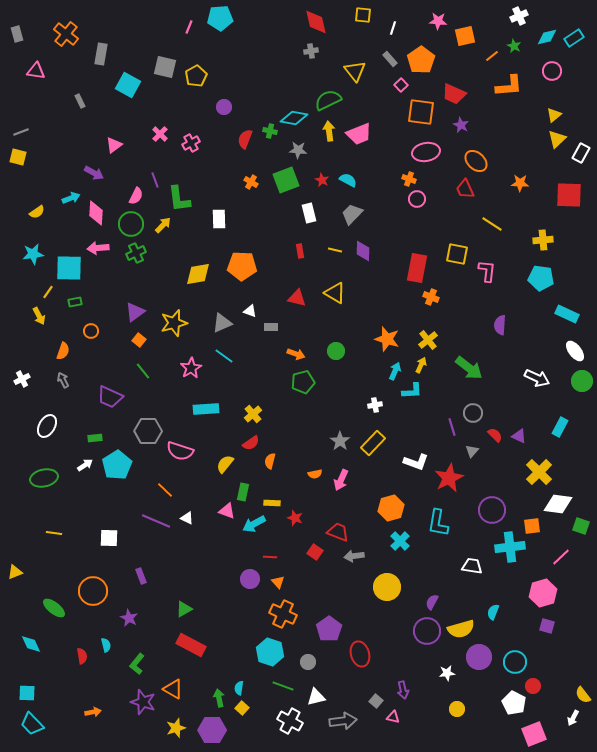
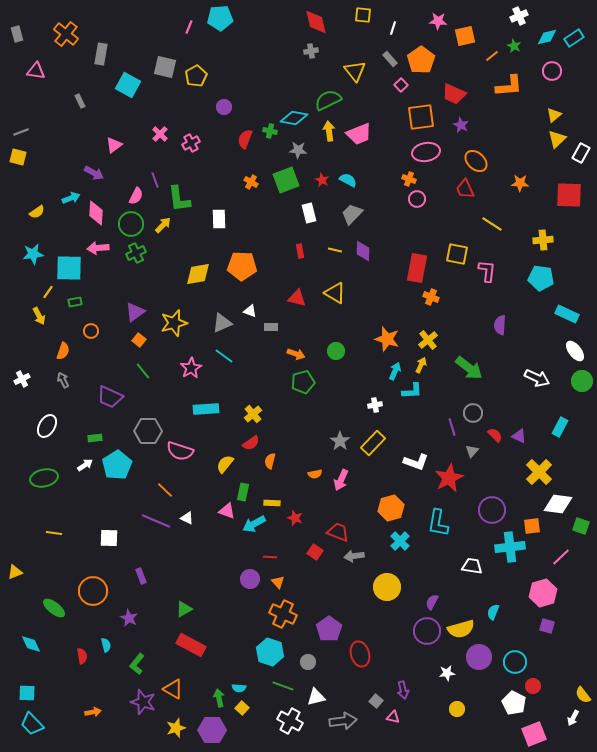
orange square at (421, 112): moved 5 px down; rotated 16 degrees counterclockwise
cyan semicircle at (239, 688): rotated 96 degrees counterclockwise
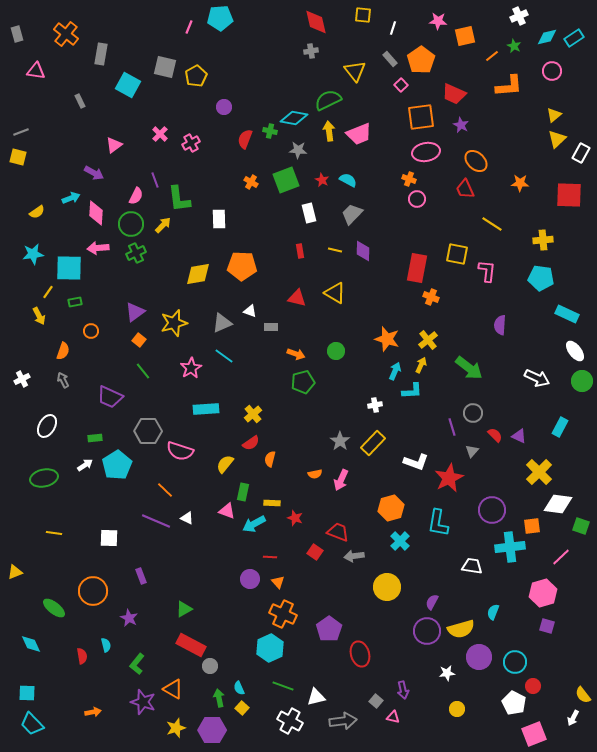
orange semicircle at (270, 461): moved 2 px up
cyan hexagon at (270, 652): moved 4 px up; rotated 16 degrees clockwise
gray circle at (308, 662): moved 98 px left, 4 px down
cyan semicircle at (239, 688): rotated 64 degrees clockwise
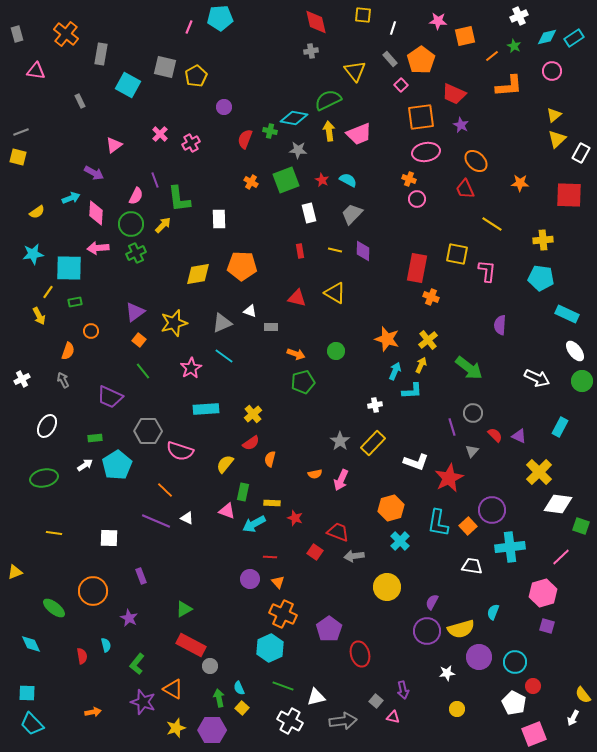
orange semicircle at (63, 351): moved 5 px right
orange square at (532, 526): moved 64 px left; rotated 36 degrees counterclockwise
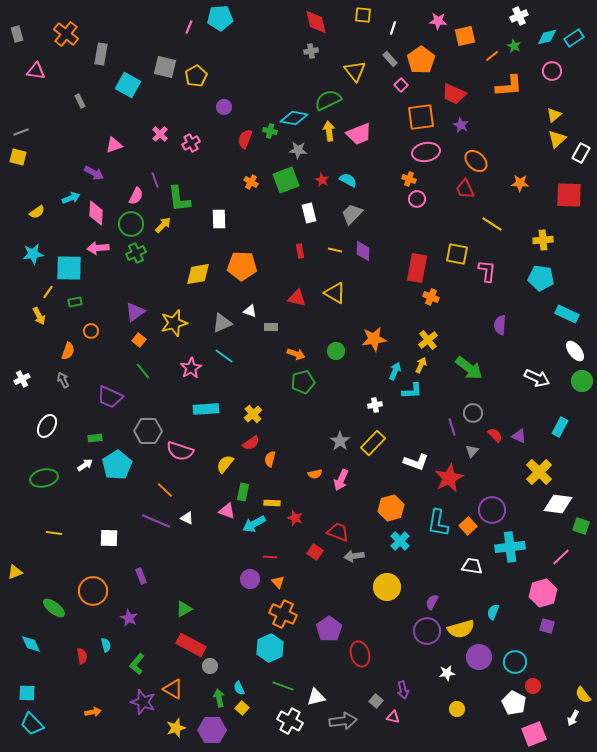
pink triangle at (114, 145): rotated 18 degrees clockwise
orange star at (387, 339): moved 13 px left; rotated 25 degrees counterclockwise
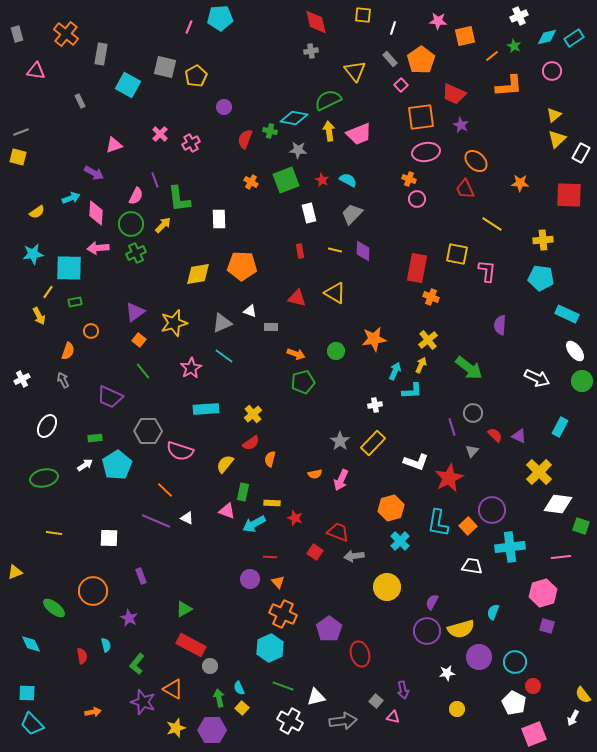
pink line at (561, 557): rotated 36 degrees clockwise
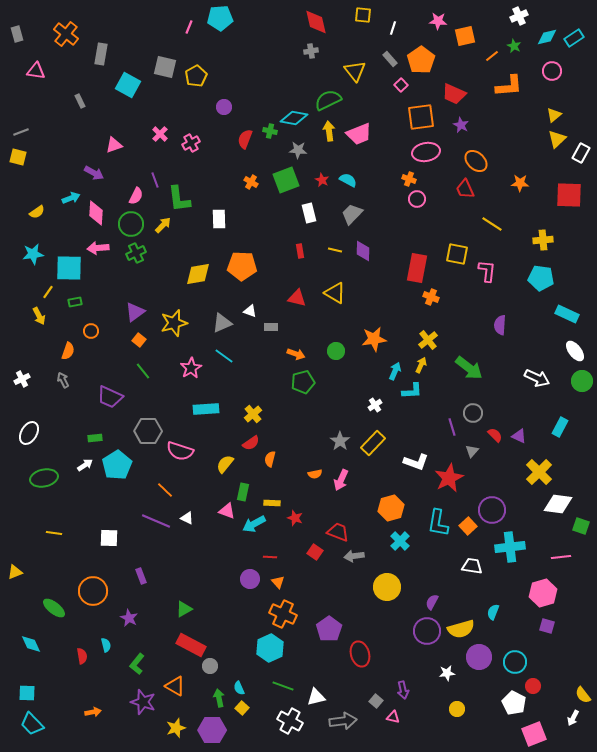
white cross at (375, 405): rotated 24 degrees counterclockwise
white ellipse at (47, 426): moved 18 px left, 7 px down
orange triangle at (173, 689): moved 2 px right, 3 px up
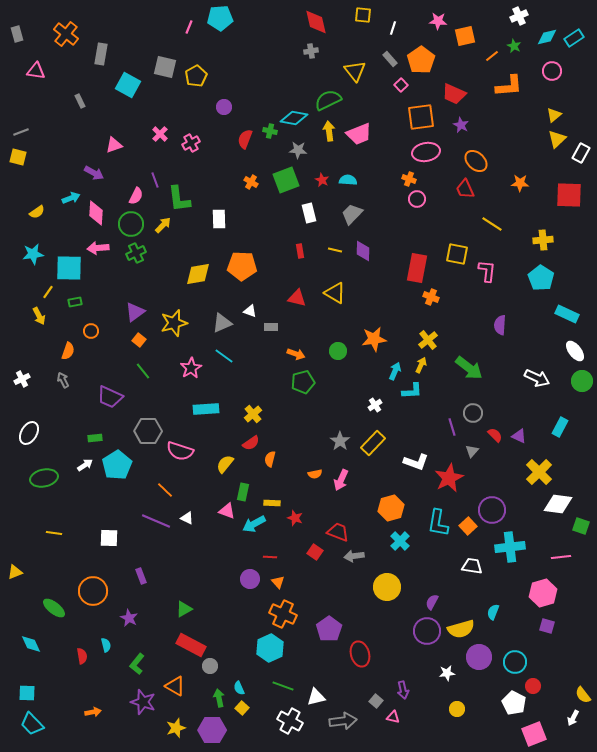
cyan semicircle at (348, 180): rotated 24 degrees counterclockwise
cyan pentagon at (541, 278): rotated 25 degrees clockwise
green circle at (336, 351): moved 2 px right
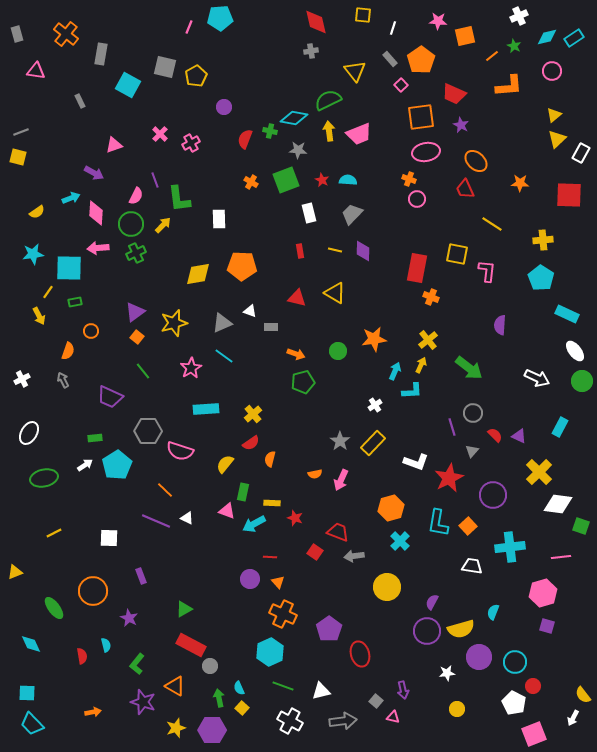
orange square at (139, 340): moved 2 px left, 3 px up
purple circle at (492, 510): moved 1 px right, 15 px up
yellow line at (54, 533): rotated 35 degrees counterclockwise
green ellipse at (54, 608): rotated 15 degrees clockwise
cyan hexagon at (270, 648): moved 4 px down
white triangle at (316, 697): moved 5 px right, 6 px up
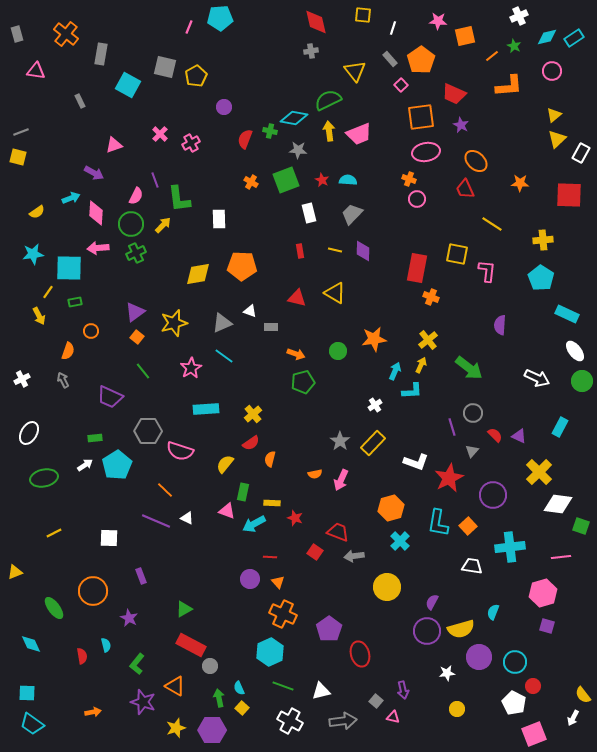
cyan trapezoid at (32, 724): rotated 10 degrees counterclockwise
